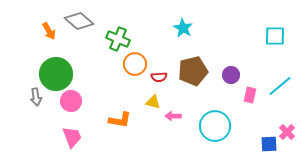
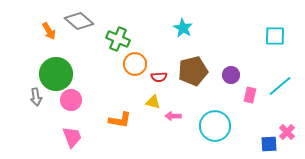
pink circle: moved 1 px up
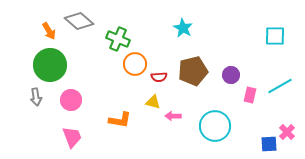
green circle: moved 6 px left, 9 px up
cyan line: rotated 10 degrees clockwise
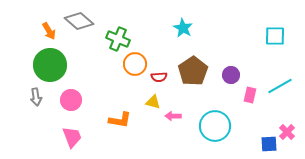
brown pentagon: rotated 20 degrees counterclockwise
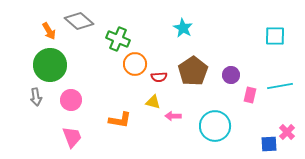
cyan line: rotated 20 degrees clockwise
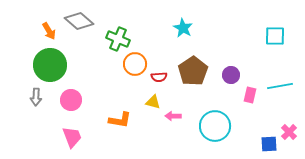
gray arrow: rotated 12 degrees clockwise
pink cross: moved 2 px right
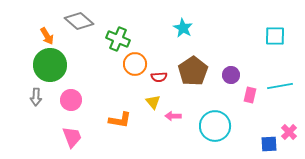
orange arrow: moved 2 px left, 5 px down
yellow triangle: rotated 35 degrees clockwise
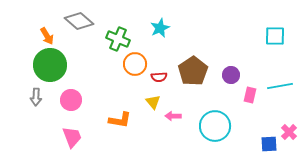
cyan star: moved 23 px left; rotated 18 degrees clockwise
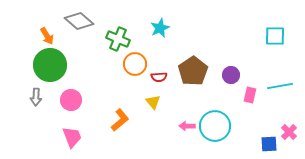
pink arrow: moved 14 px right, 10 px down
orange L-shape: rotated 50 degrees counterclockwise
